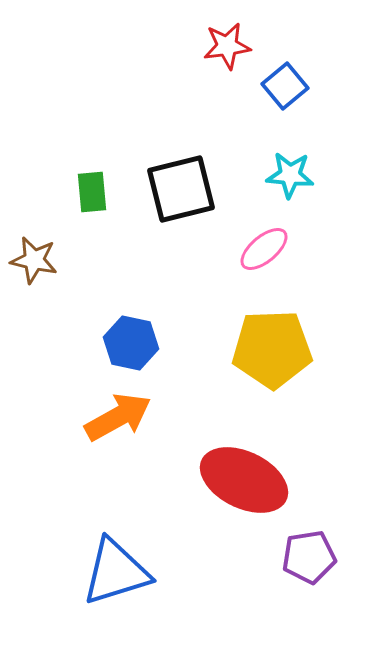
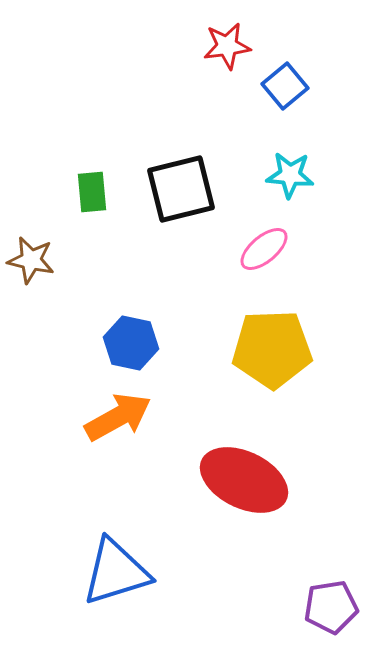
brown star: moved 3 px left
purple pentagon: moved 22 px right, 50 px down
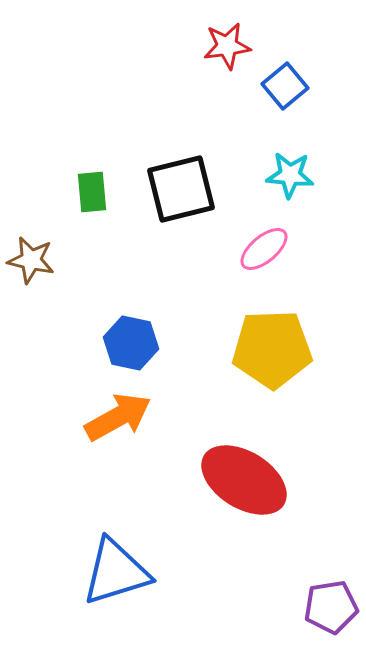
red ellipse: rotated 6 degrees clockwise
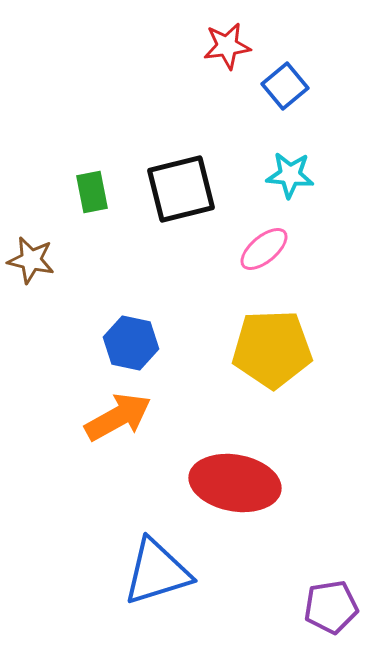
green rectangle: rotated 6 degrees counterclockwise
red ellipse: moved 9 px left, 3 px down; rotated 22 degrees counterclockwise
blue triangle: moved 41 px right
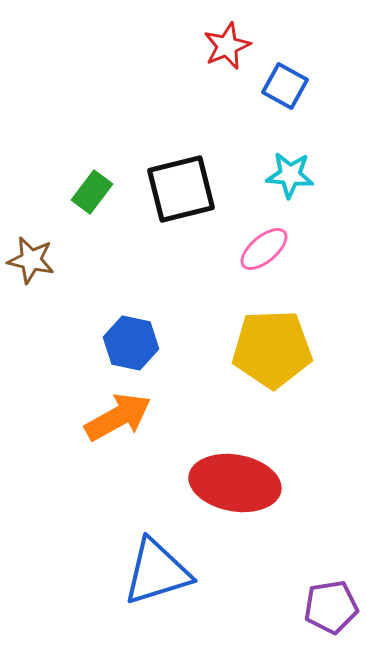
red star: rotated 15 degrees counterclockwise
blue square: rotated 21 degrees counterclockwise
green rectangle: rotated 48 degrees clockwise
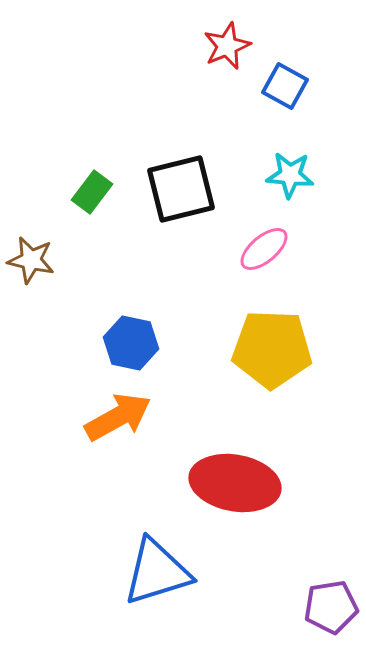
yellow pentagon: rotated 4 degrees clockwise
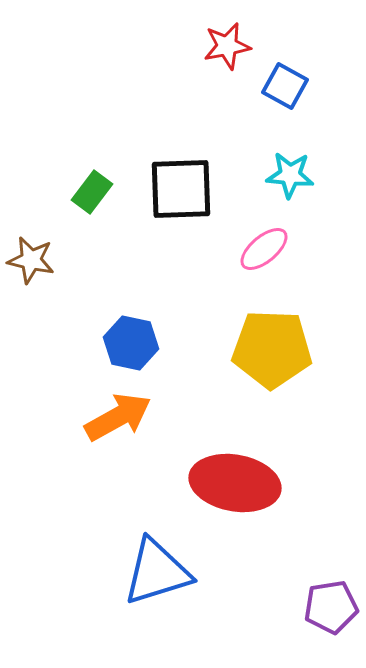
red star: rotated 12 degrees clockwise
black square: rotated 12 degrees clockwise
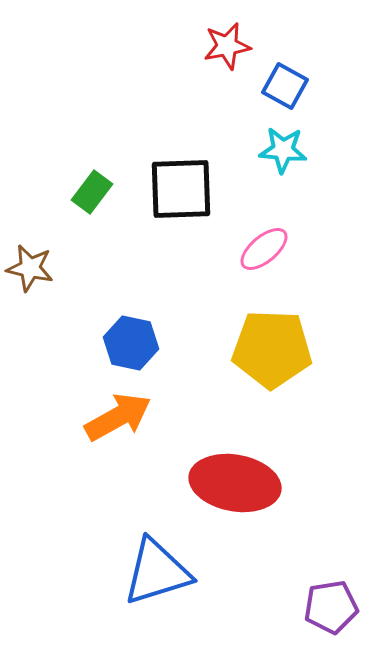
cyan star: moved 7 px left, 25 px up
brown star: moved 1 px left, 8 px down
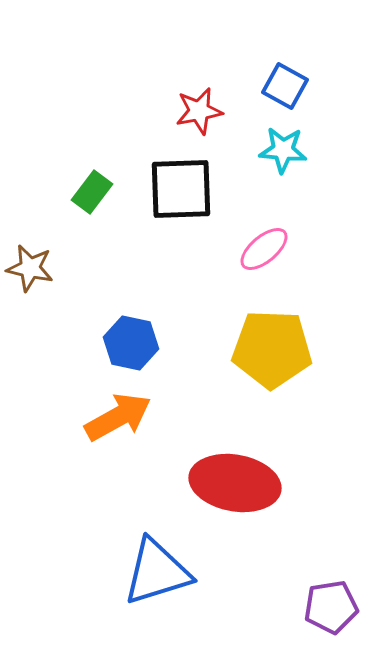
red star: moved 28 px left, 65 px down
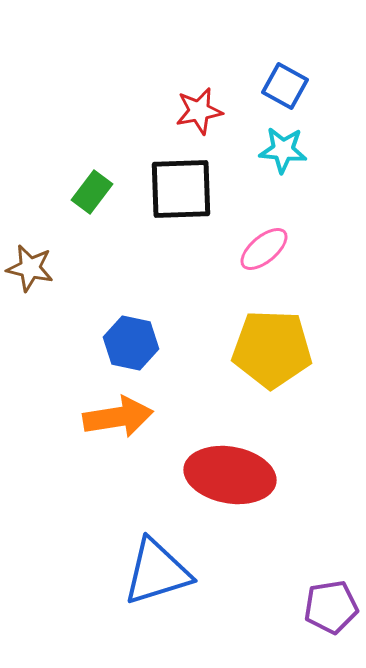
orange arrow: rotated 20 degrees clockwise
red ellipse: moved 5 px left, 8 px up
